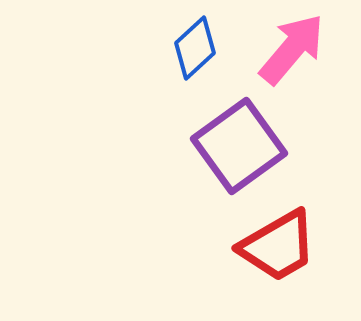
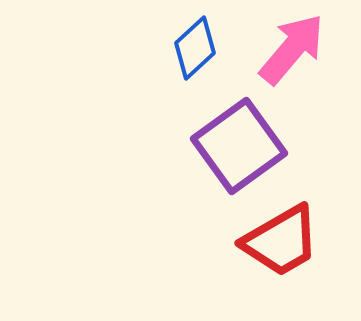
red trapezoid: moved 3 px right, 5 px up
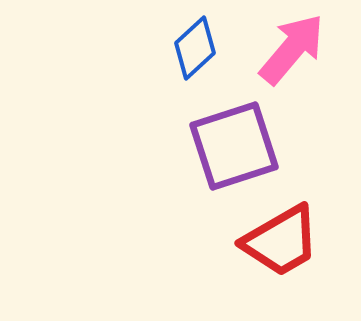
purple square: moved 5 px left; rotated 18 degrees clockwise
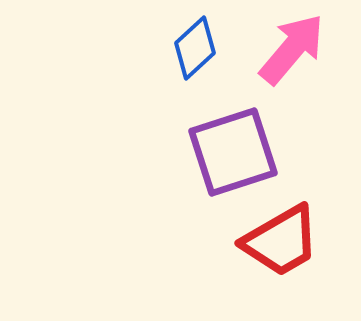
purple square: moved 1 px left, 6 px down
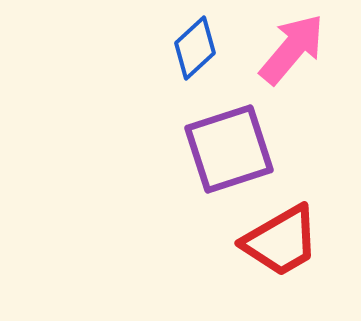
purple square: moved 4 px left, 3 px up
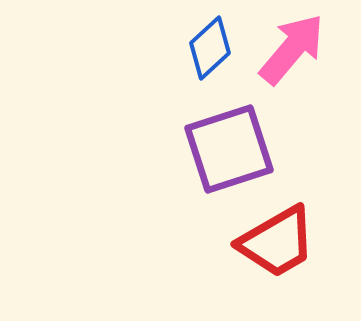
blue diamond: moved 15 px right
red trapezoid: moved 4 px left, 1 px down
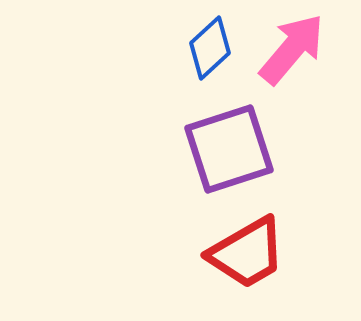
red trapezoid: moved 30 px left, 11 px down
